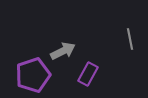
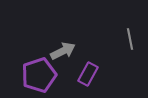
purple pentagon: moved 6 px right
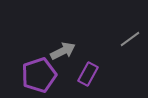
gray line: rotated 65 degrees clockwise
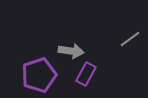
gray arrow: moved 8 px right; rotated 35 degrees clockwise
purple rectangle: moved 2 px left
